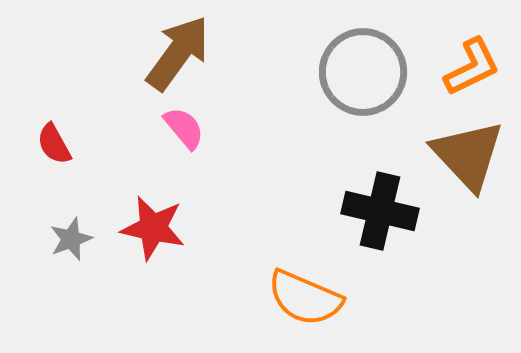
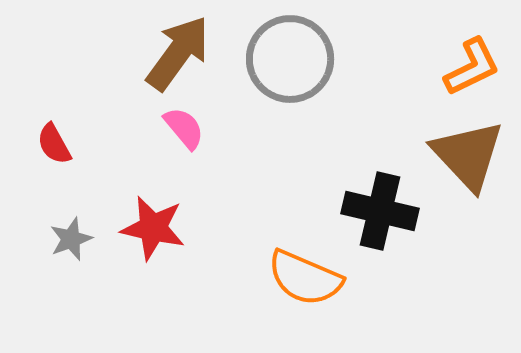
gray circle: moved 73 px left, 13 px up
orange semicircle: moved 20 px up
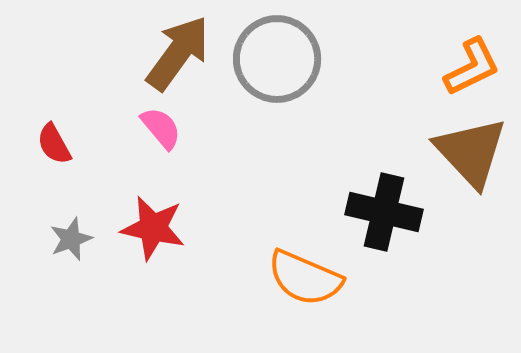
gray circle: moved 13 px left
pink semicircle: moved 23 px left
brown triangle: moved 3 px right, 3 px up
black cross: moved 4 px right, 1 px down
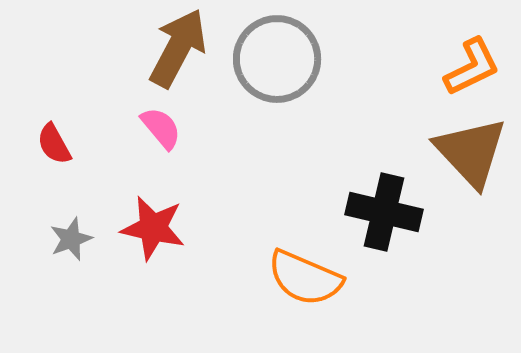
brown arrow: moved 5 px up; rotated 8 degrees counterclockwise
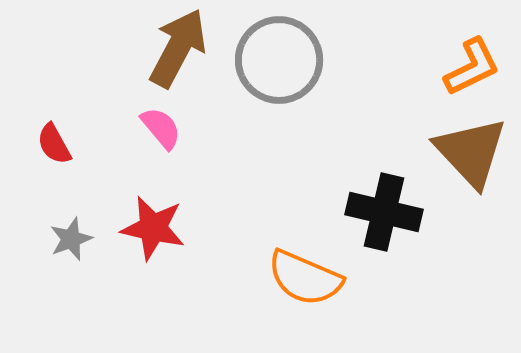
gray circle: moved 2 px right, 1 px down
